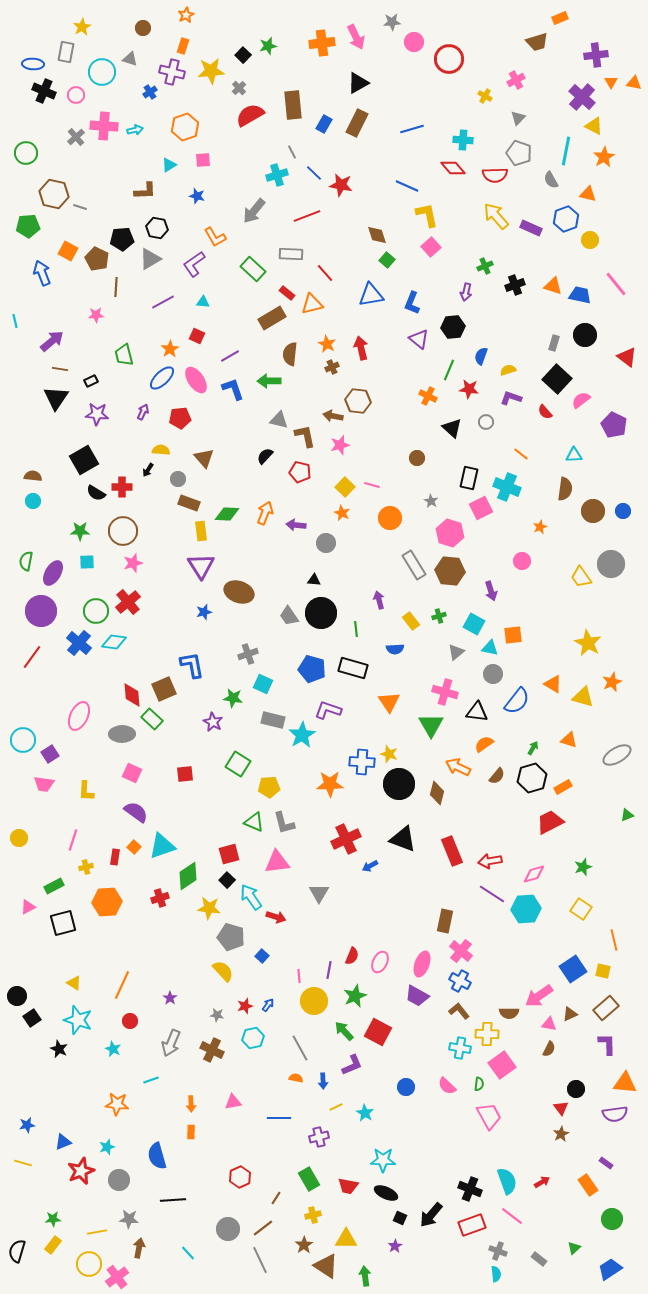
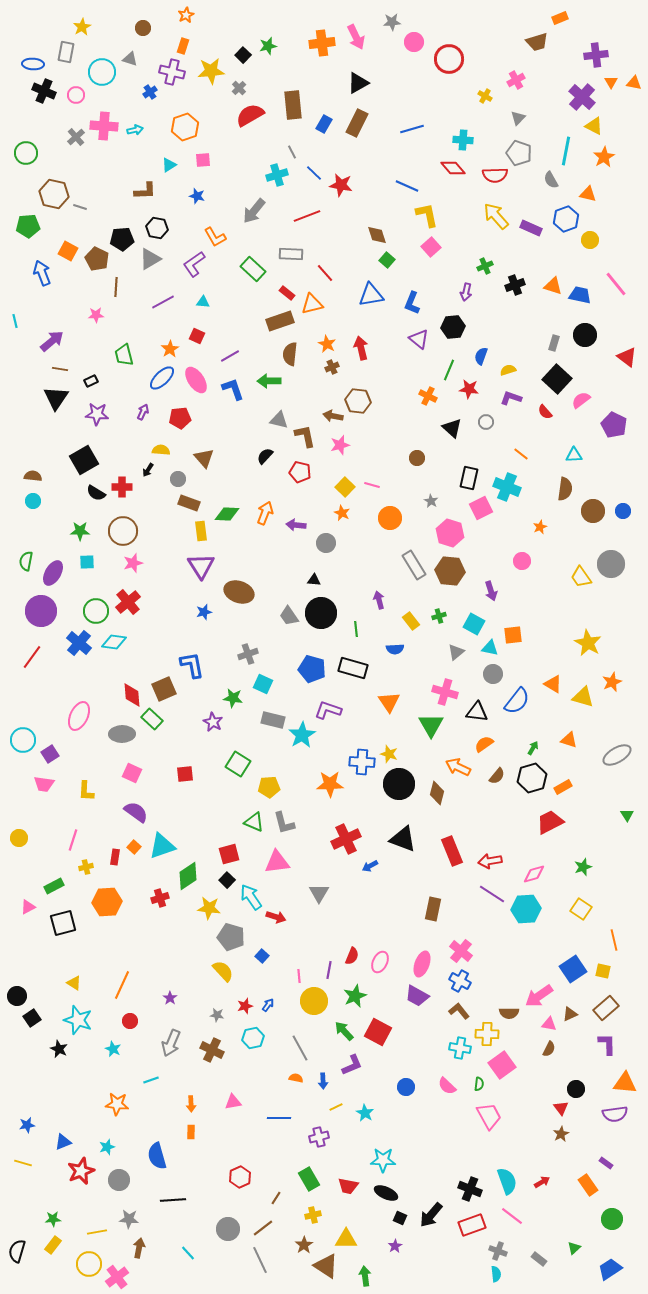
brown rectangle at (272, 318): moved 8 px right, 3 px down; rotated 12 degrees clockwise
green triangle at (627, 815): rotated 40 degrees counterclockwise
brown rectangle at (445, 921): moved 12 px left, 12 px up
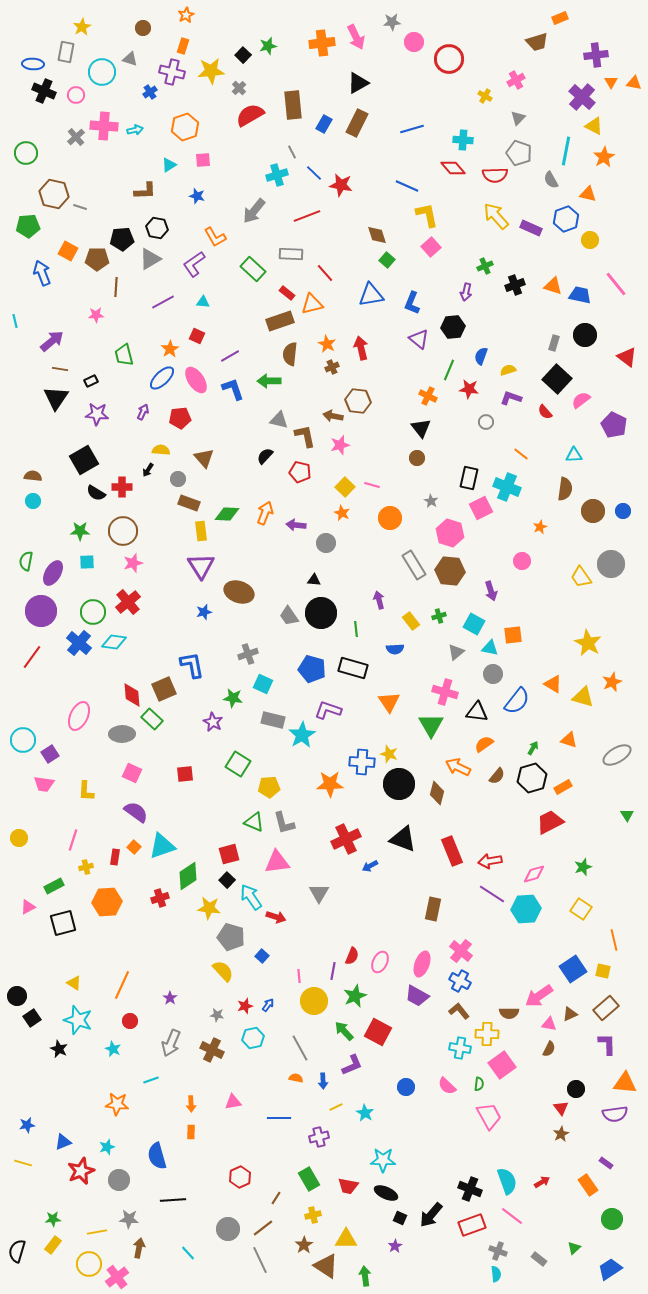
brown pentagon at (97, 259): rotated 25 degrees counterclockwise
black triangle at (452, 428): moved 31 px left; rotated 10 degrees clockwise
green circle at (96, 611): moved 3 px left, 1 px down
purple line at (329, 970): moved 4 px right, 1 px down
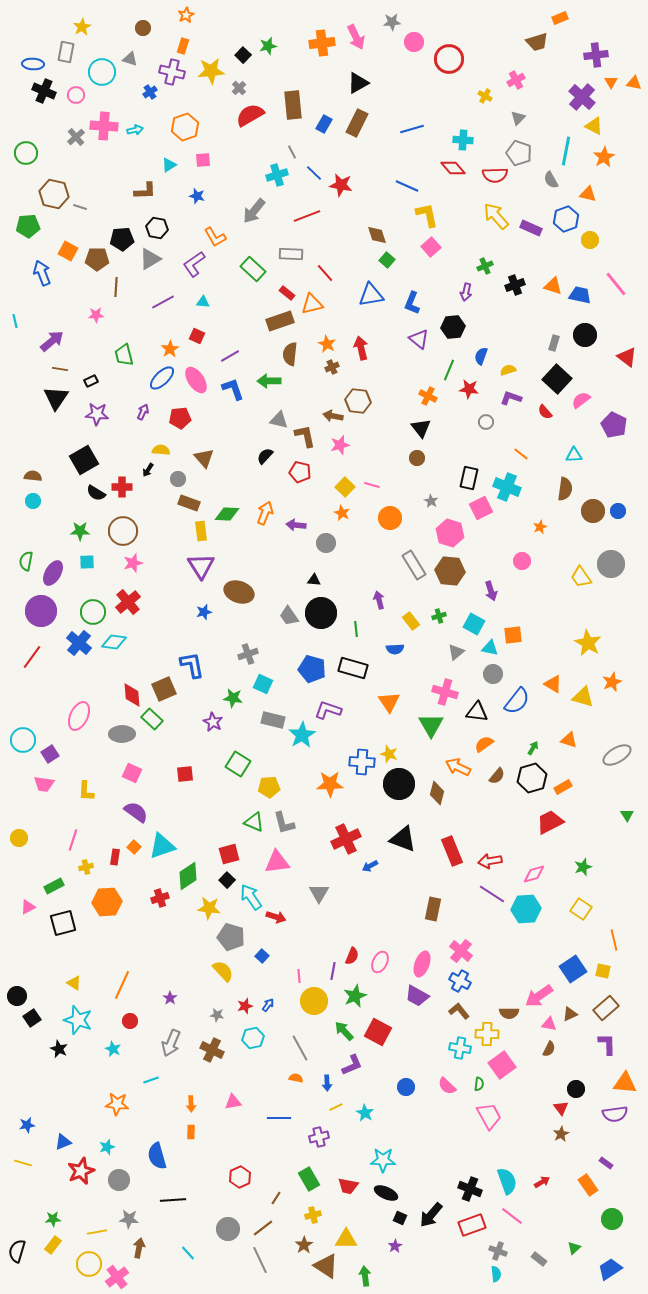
blue circle at (623, 511): moved 5 px left
blue arrow at (323, 1081): moved 4 px right, 2 px down
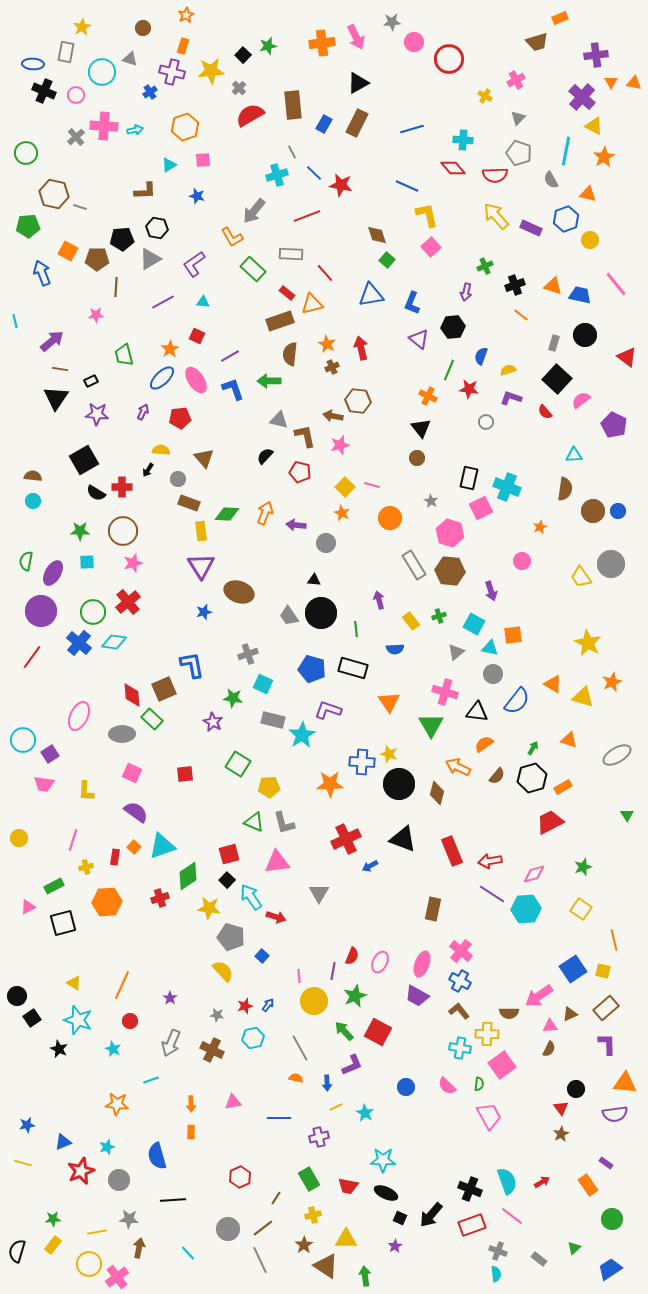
orange L-shape at (215, 237): moved 17 px right
orange line at (521, 454): moved 139 px up
pink triangle at (549, 1024): moved 1 px right, 2 px down; rotated 14 degrees counterclockwise
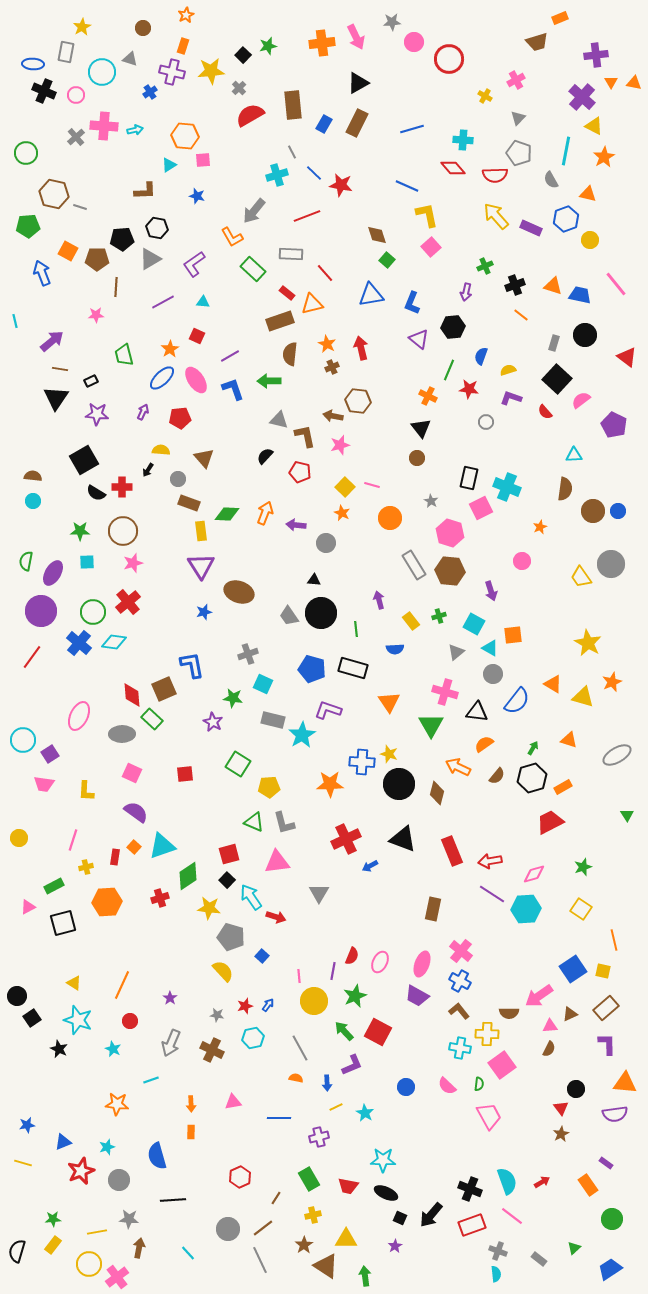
orange hexagon at (185, 127): moved 9 px down; rotated 24 degrees clockwise
cyan triangle at (490, 648): rotated 18 degrees clockwise
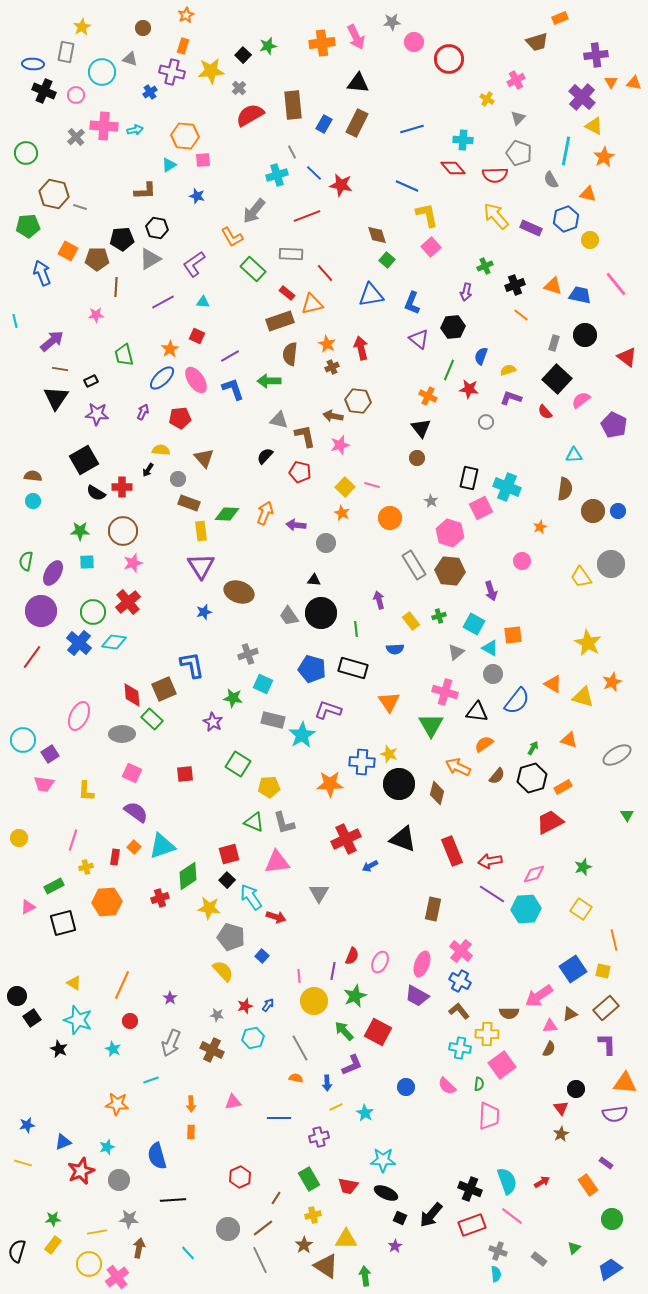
black triangle at (358, 83): rotated 35 degrees clockwise
yellow cross at (485, 96): moved 2 px right, 3 px down
pink trapezoid at (489, 1116): rotated 32 degrees clockwise
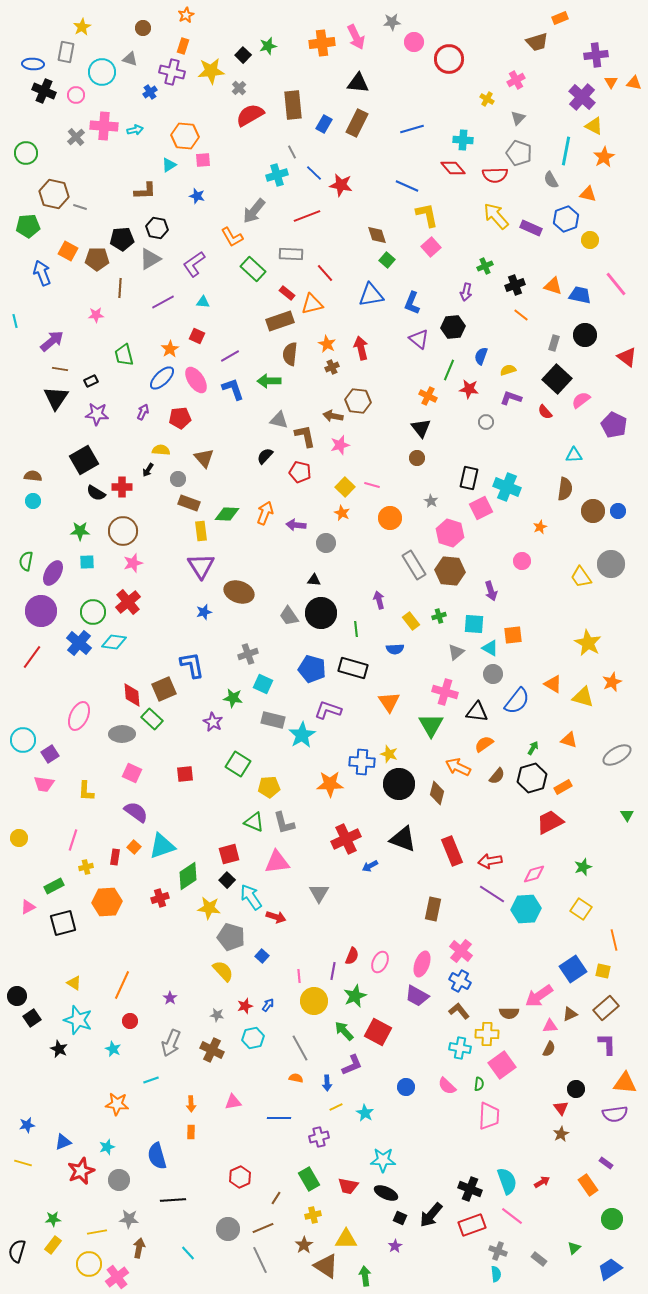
brown line at (116, 287): moved 4 px right, 1 px down
cyan square at (474, 624): rotated 25 degrees counterclockwise
brown line at (263, 1228): rotated 15 degrees clockwise
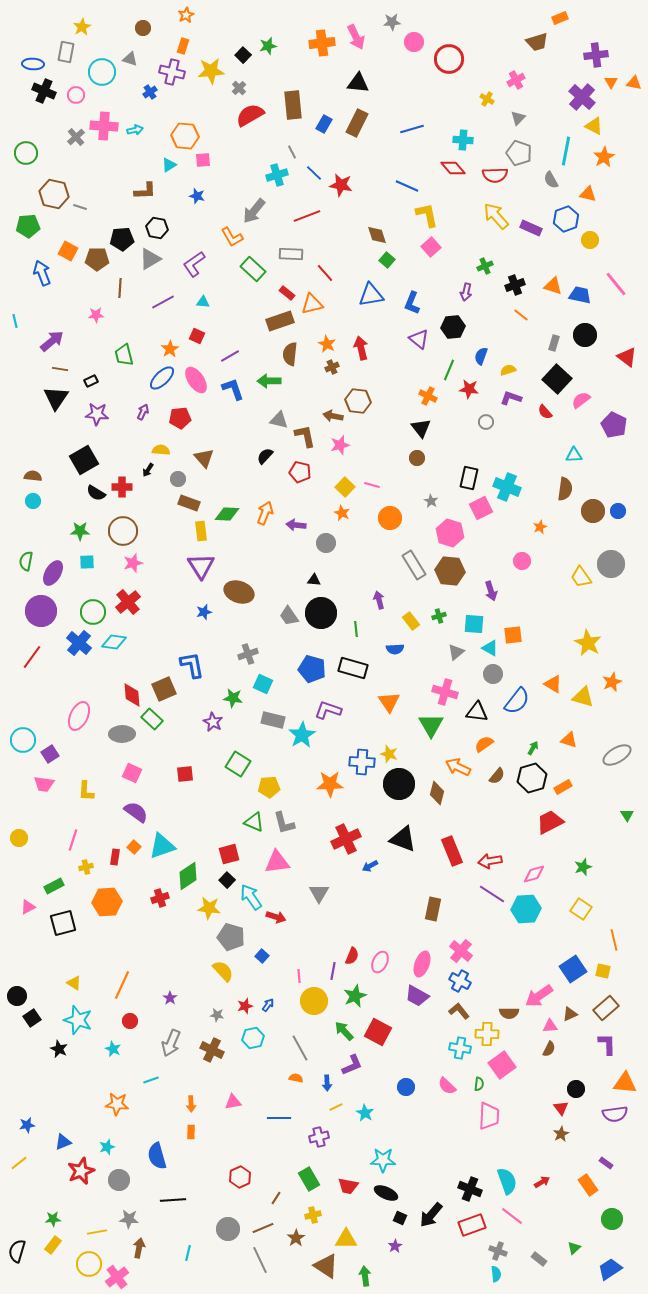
yellow line at (23, 1163): moved 4 px left; rotated 54 degrees counterclockwise
brown star at (304, 1245): moved 8 px left, 7 px up
cyan line at (188, 1253): rotated 56 degrees clockwise
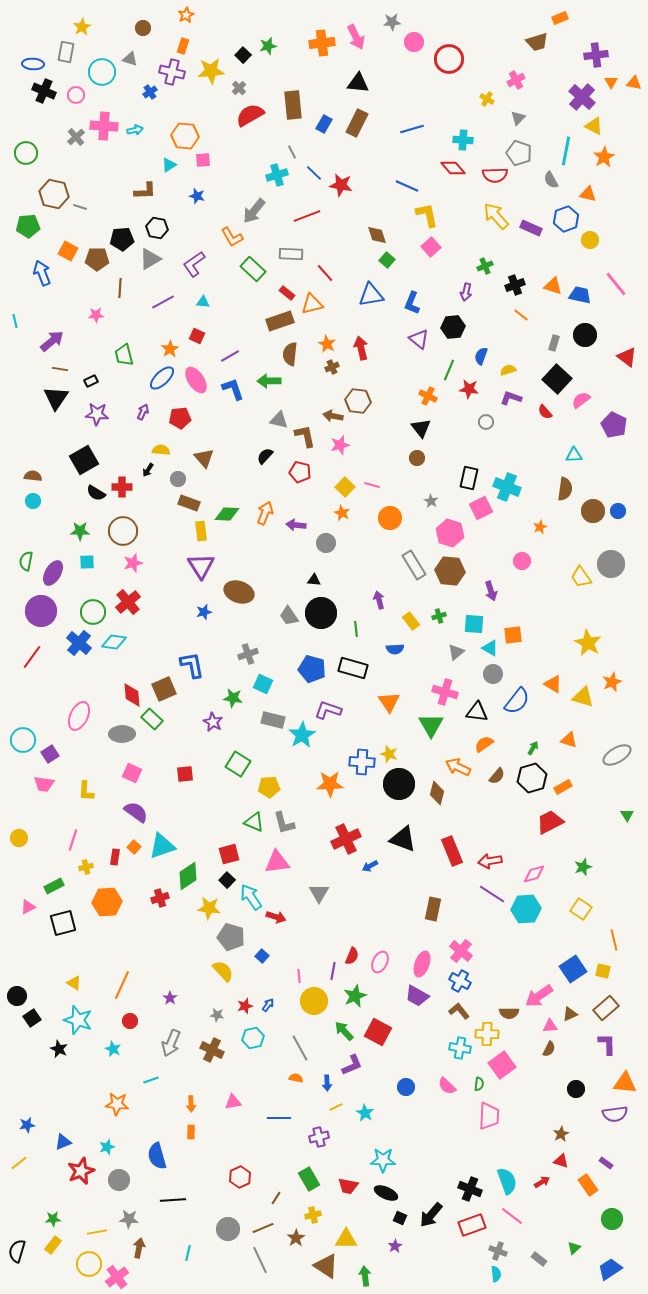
red triangle at (561, 1108): moved 53 px down; rotated 35 degrees counterclockwise
